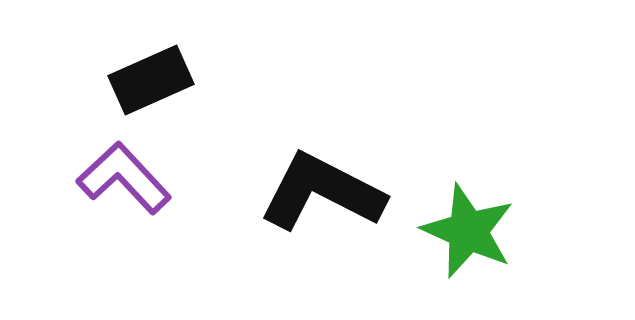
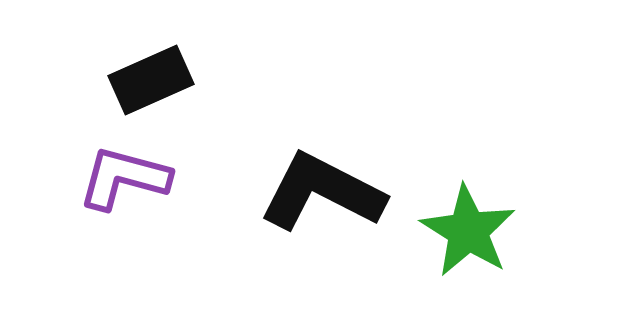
purple L-shape: rotated 32 degrees counterclockwise
green star: rotated 8 degrees clockwise
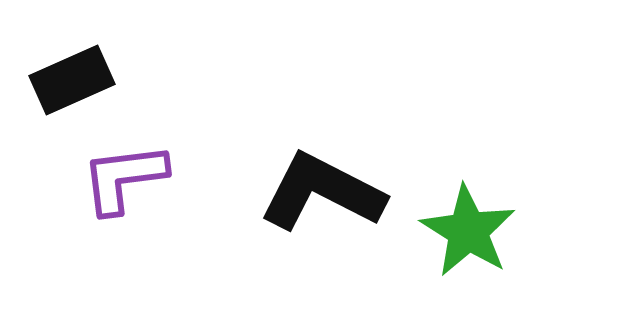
black rectangle: moved 79 px left
purple L-shape: rotated 22 degrees counterclockwise
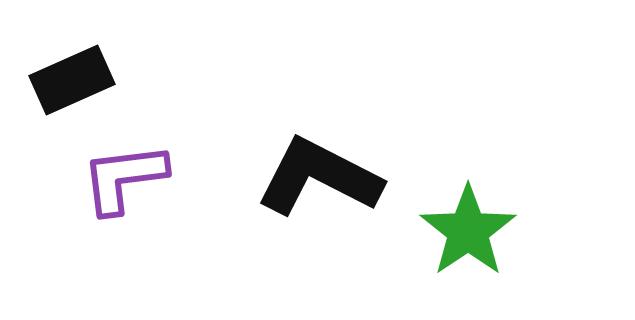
black L-shape: moved 3 px left, 15 px up
green star: rotated 6 degrees clockwise
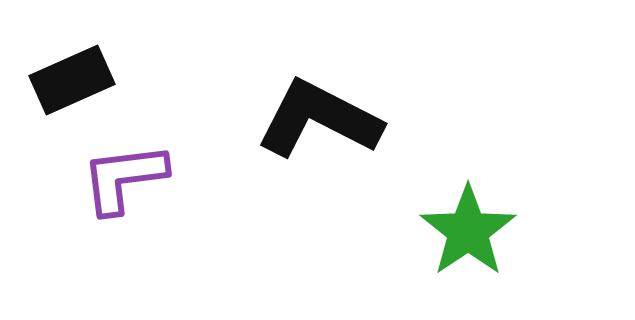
black L-shape: moved 58 px up
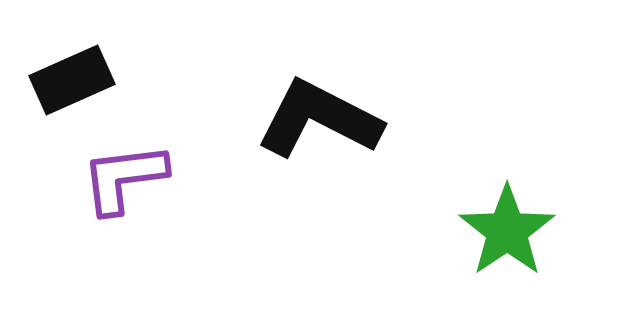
green star: moved 39 px right
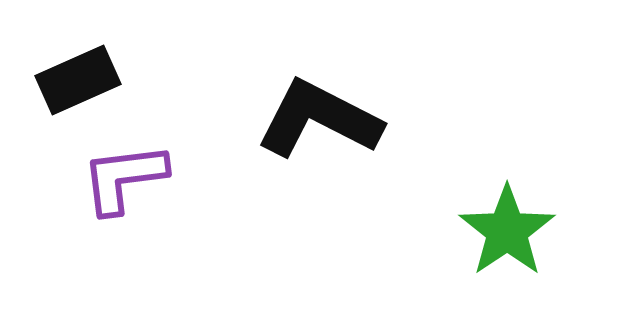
black rectangle: moved 6 px right
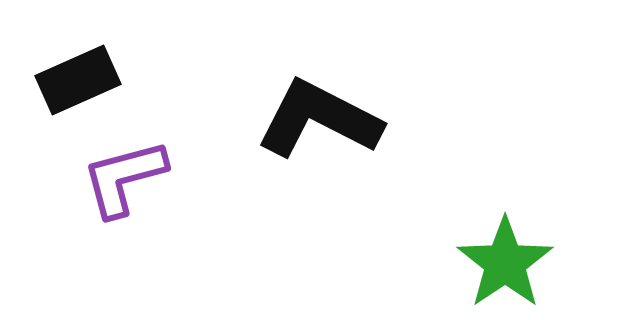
purple L-shape: rotated 8 degrees counterclockwise
green star: moved 2 px left, 32 px down
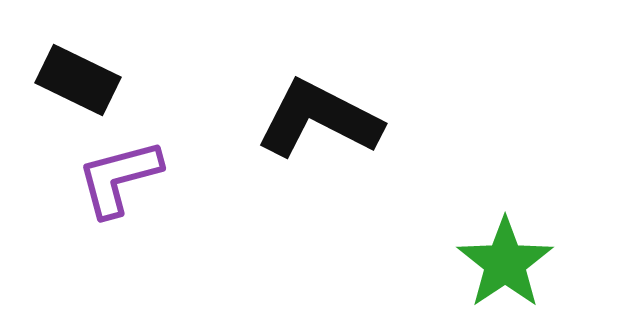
black rectangle: rotated 50 degrees clockwise
purple L-shape: moved 5 px left
